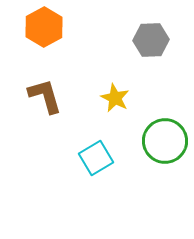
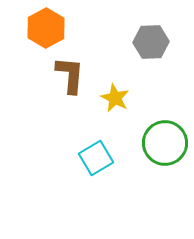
orange hexagon: moved 2 px right, 1 px down
gray hexagon: moved 2 px down
brown L-shape: moved 25 px right, 21 px up; rotated 21 degrees clockwise
green circle: moved 2 px down
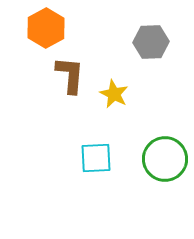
yellow star: moved 1 px left, 4 px up
green circle: moved 16 px down
cyan square: rotated 28 degrees clockwise
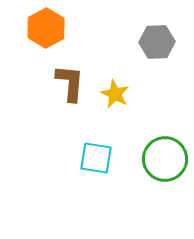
gray hexagon: moved 6 px right
brown L-shape: moved 8 px down
yellow star: moved 1 px right
cyan square: rotated 12 degrees clockwise
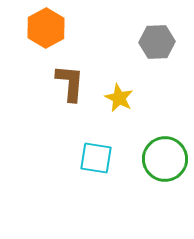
yellow star: moved 4 px right, 4 px down
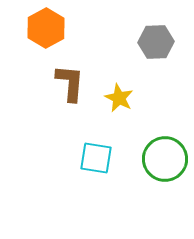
gray hexagon: moved 1 px left
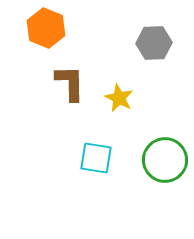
orange hexagon: rotated 9 degrees counterclockwise
gray hexagon: moved 2 px left, 1 px down
brown L-shape: rotated 6 degrees counterclockwise
green circle: moved 1 px down
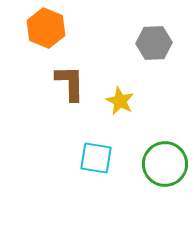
yellow star: moved 1 px right, 3 px down
green circle: moved 4 px down
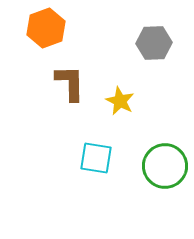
orange hexagon: rotated 18 degrees clockwise
green circle: moved 2 px down
